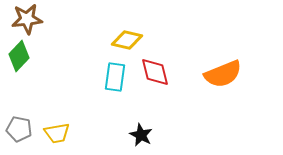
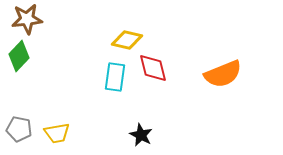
red diamond: moved 2 px left, 4 px up
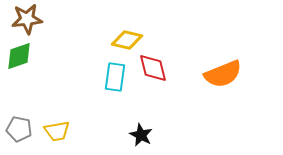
green diamond: rotated 28 degrees clockwise
yellow trapezoid: moved 2 px up
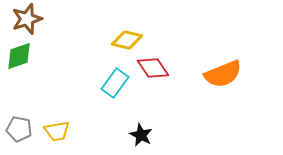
brown star: rotated 12 degrees counterclockwise
red diamond: rotated 20 degrees counterclockwise
cyan rectangle: moved 6 px down; rotated 28 degrees clockwise
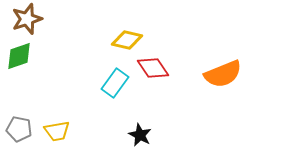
black star: moved 1 px left
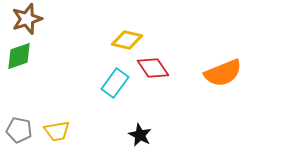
orange semicircle: moved 1 px up
gray pentagon: moved 1 px down
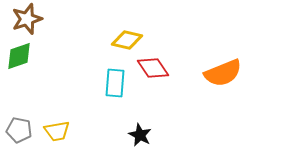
cyan rectangle: rotated 32 degrees counterclockwise
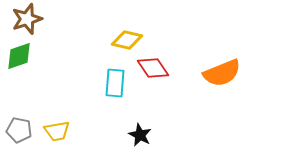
orange semicircle: moved 1 px left
